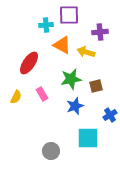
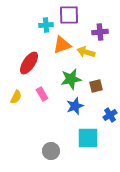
orange triangle: rotated 48 degrees counterclockwise
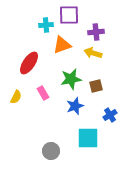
purple cross: moved 4 px left
yellow arrow: moved 7 px right, 1 px down
pink rectangle: moved 1 px right, 1 px up
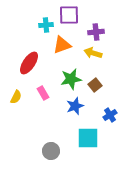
brown square: moved 1 px left, 1 px up; rotated 24 degrees counterclockwise
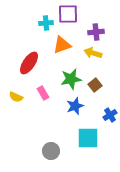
purple square: moved 1 px left, 1 px up
cyan cross: moved 2 px up
yellow semicircle: rotated 88 degrees clockwise
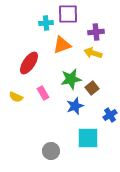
brown square: moved 3 px left, 3 px down
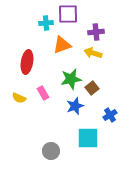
red ellipse: moved 2 px left, 1 px up; rotated 25 degrees counterclockwise
yellow semicircle: moved 3 px right, 1 px down
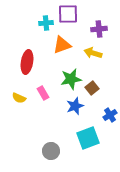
purple cross: moved 3 px right, 3 px up
cyan square: rotated 20 degrees counterclockwise
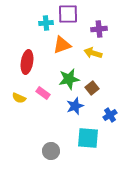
green star: moved 2 px left
pink rectangle: rotated 24 degrees counterclockwise
cyan square: rotated 25 degrees clockwise
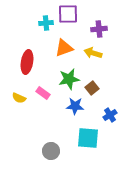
orange triangle: moved 2 px right, 3 px down
blue star: rotated 24 degrees clockwise
